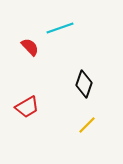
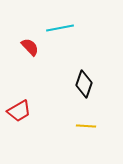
cyan line: rotated 8 degrees clockwise
red trapezoid: moved 8 px left, 4 px down
yellow line: moved 1 px left, 1 px down; rotated 48 degrees clockwise
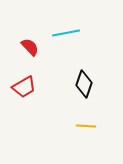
cyan line: moved 6 px right, 5 px down
red trapezoid: moved 5 px right, 24 px up
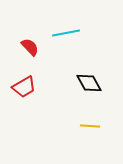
black diamond: moved 5 px right, 1 px up; rotated 48 degrees counterclockwise
yellow line: moved 4 px right
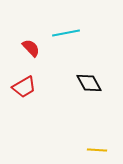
red semicircle: moved 1 px right, 1 px down
yellow line: moved 7 px right, 24 px down
